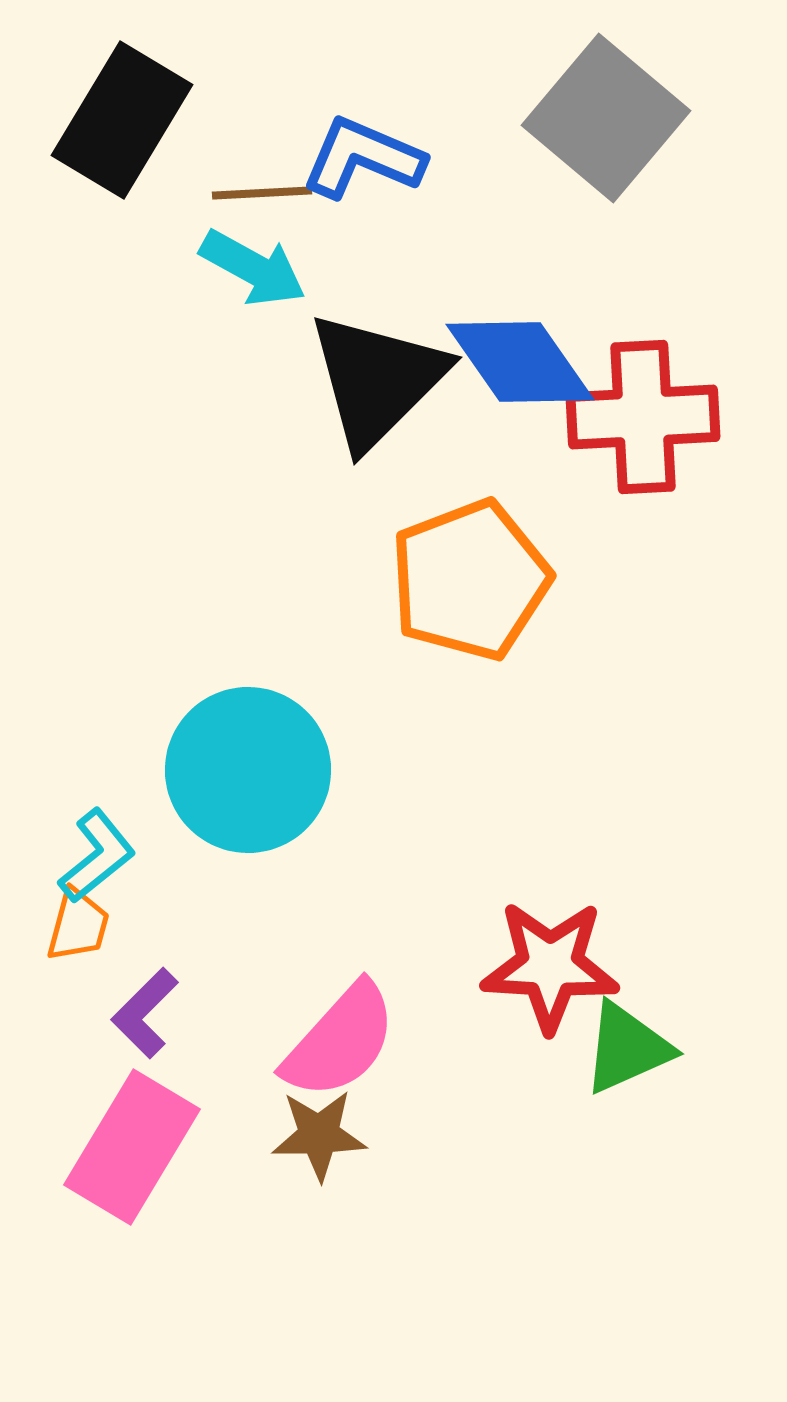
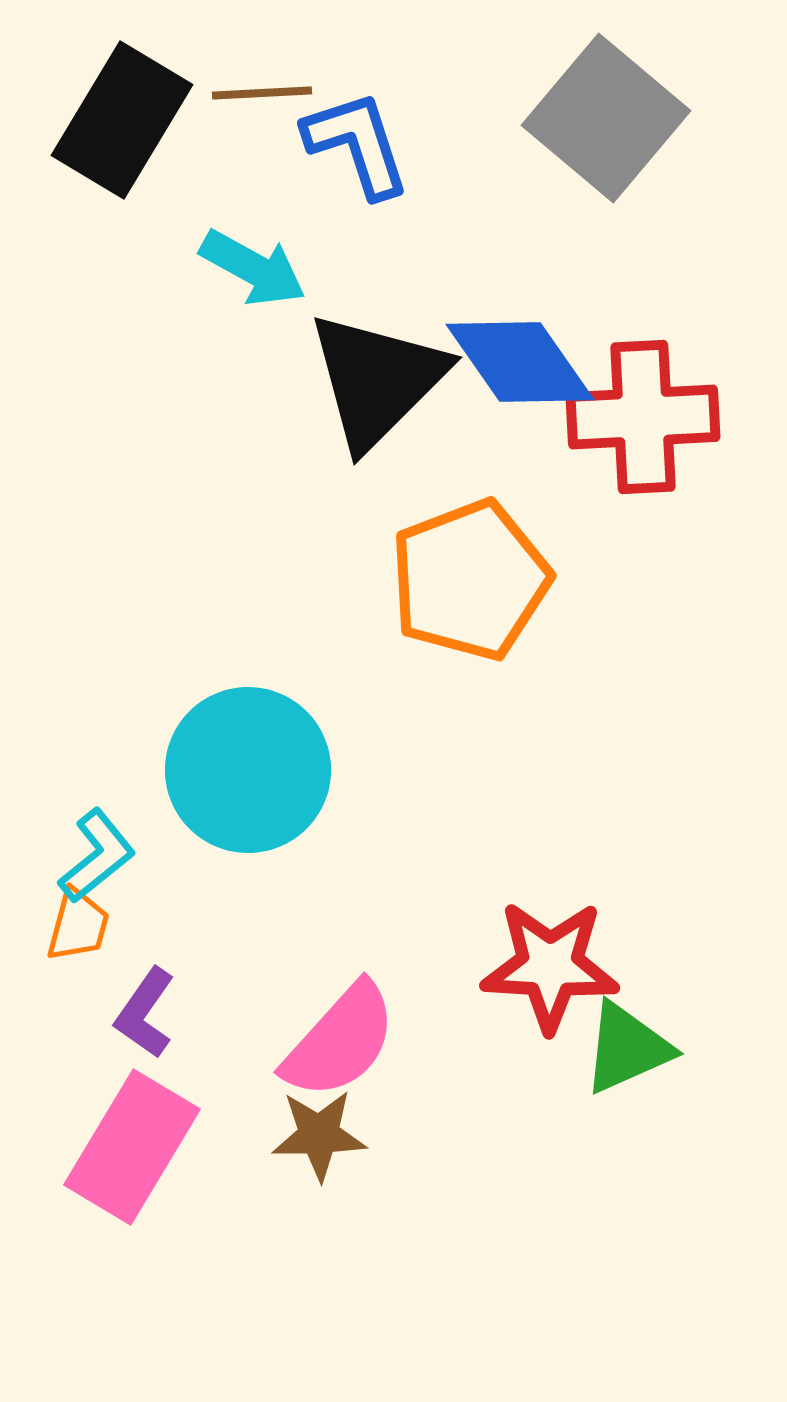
blue L-shape: moved 6 px left, 14 px up; rotated 49 degrees clockwise
brown line: moved 100 px up
purple L-shape: rotated 10 degrees counterclockwise
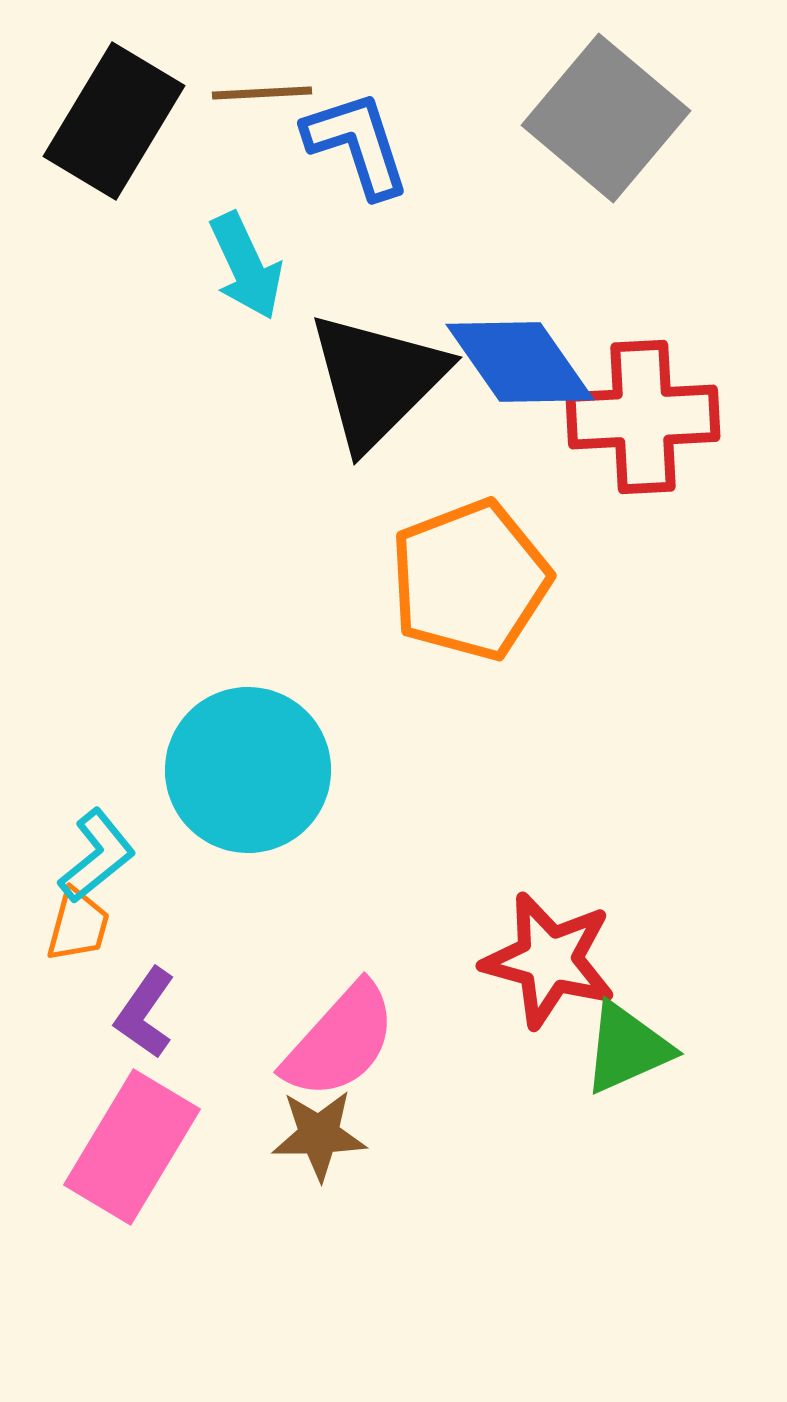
black rectangle: moved 8 px left, 1 px down
cyan arrow: moved 7 px left, 2 px up; rotated 36 degrees clockwise
red star: moved 1 px left, 6 px up; rotated 12 degrees clockwise
